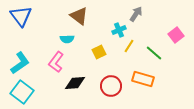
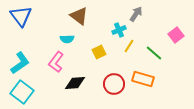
red circle: moved 3 px right, 2 px up
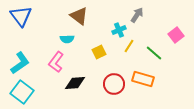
gray arrow: moved 1 px right, 1 px down
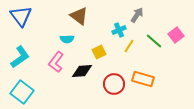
green line: moved 12 px up
cyan L-shape: moved 6 px up
black diamond: moved 7 px right, 12 px up
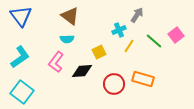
brown triangle: moved 9 px left
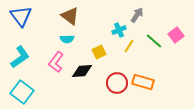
orange rectangle: moved 3 px down
red circle: moved 3 px right, 1 px up
